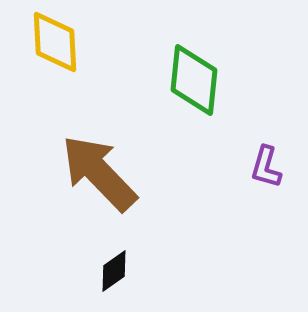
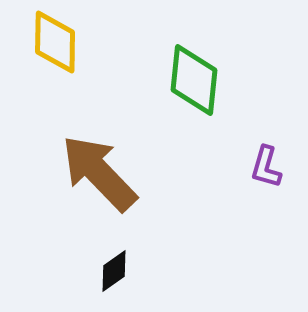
yellow diamond: rotated 4 degrees clockwise
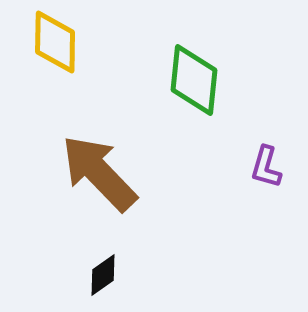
black diamond: moved 11 px left, 4 px down
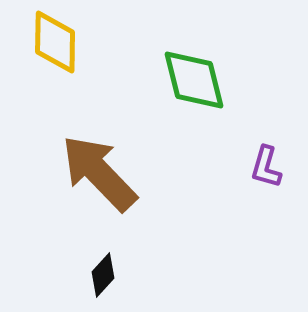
green diamond: rotated 20 degrees counterclockwise
black diamond: rotated 12 degrees counterclockwise
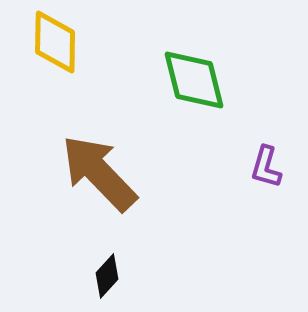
black diamond: moved 4 px right, 1 px down
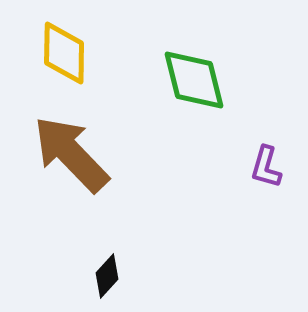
yellow diamond: moved 9 px right, 11 px down
brown arrow: moved 28 px left, 19 px up
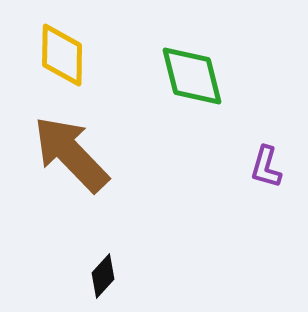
yellow diamond: moved 2 px left, 2 px down
green diamond: moved 2 px left, 4 px up
black diamond: moved 4 px left
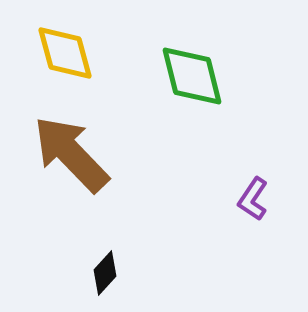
yellow diamond: moved 3 px right, 2 px up; rotated 16 degrees counterclockwise
purple L-shape: moved 13 px left, 32 px down; rotated 18 degrees clockwise
black diamond: moved 2 px right, 3 px up
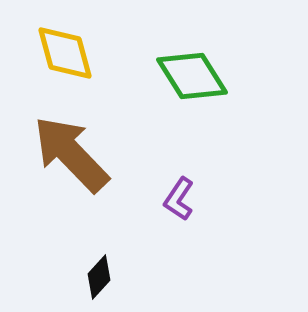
green diamond: rotated 18 degrees counterclockwise
purple L-shape: moved 74 px left
black diamond: moved 6 px left, 4 px down
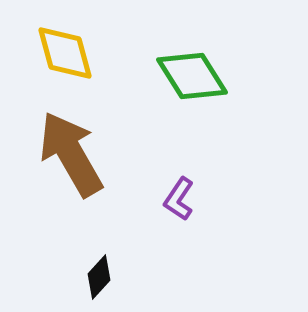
brown arrow: rotated 14 degrees clockwise
